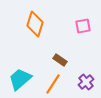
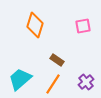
orange diamond: moved 1 px down
brown rectangle: moved 3 px left
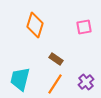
pink square: moved 1 px right, 1 px down
brown rectangle: moved 1 px left, 1 px up
cyan trapezoid: rotated 35 degrees counterclockwise
orange line: moved 2 px right
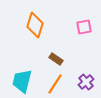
cyan trapezoid: moved 2 px right, 2 px down
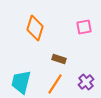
orange diamond: moved 3 px down
brown rectangle: moved 3 px right; rotated 16 degrees counterclockwise
cyan trapezoid: moved 1 px left, 1 px down
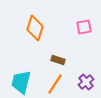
brown rectangle: moved 1 px left, 1 px down
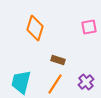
pink square: moved 5 px right
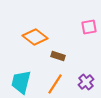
orange diamond: moved 9 px down; rotated 70 degrees counterclockwise
brown rectangle: moved 4 px up
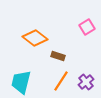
pink square: moved 2 px left; rotated 21 degrees counterclockwise
orange diamond: moved 1 px down
orange line: moved 6 px right, 3 px up
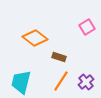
brown rectangle: moved 1 px right, 1 px down
